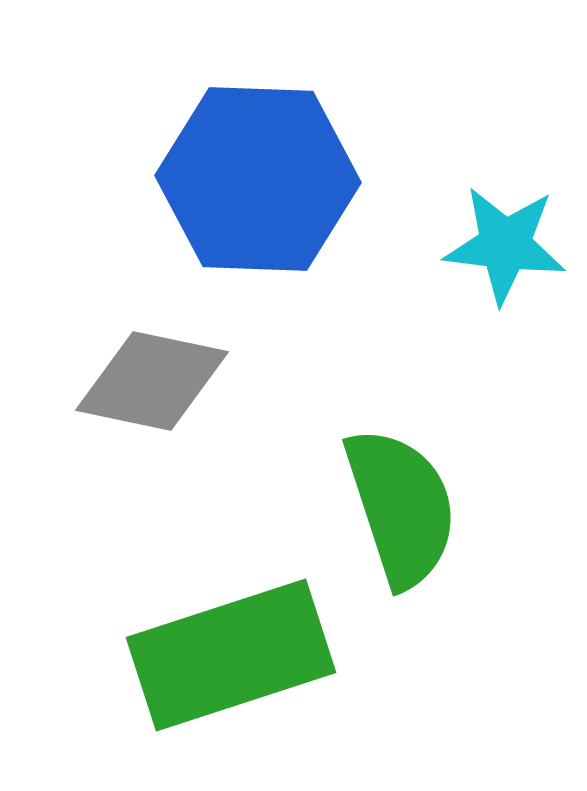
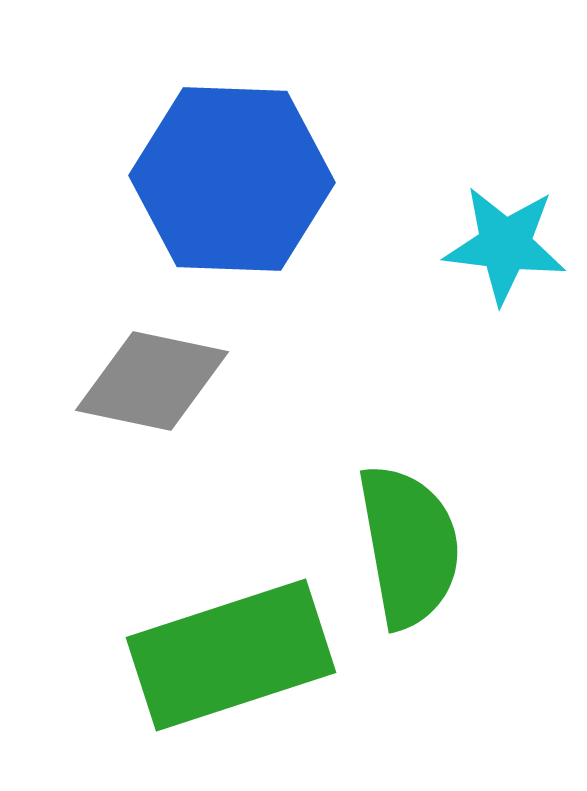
blue hexagon: moved 26 px left
green semicircle: moved 8 px right, 39 px down; rotated 8 degrees clockwise
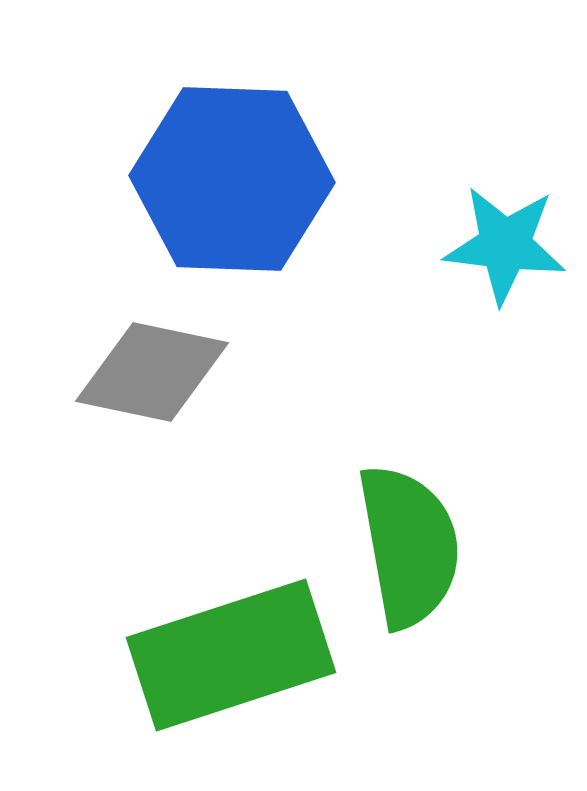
gray diamond: moved 9 px up
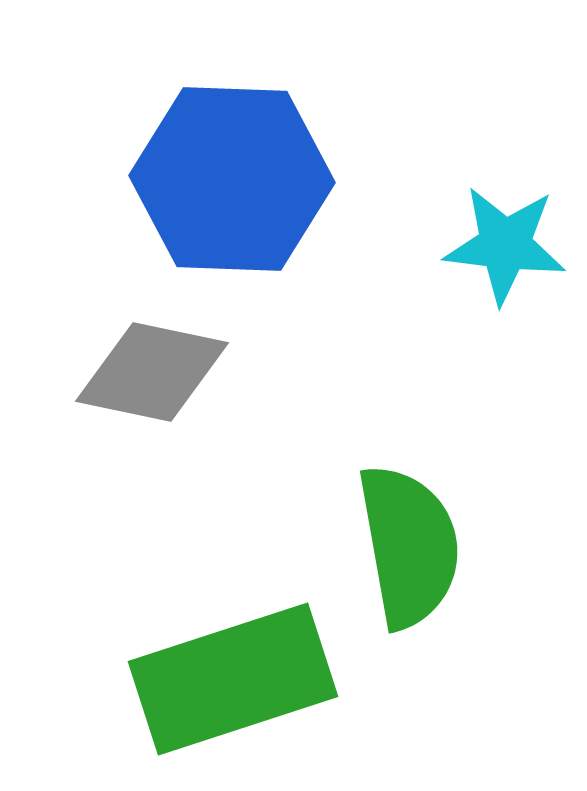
green rectangle: moved 2 px right, 24 px down
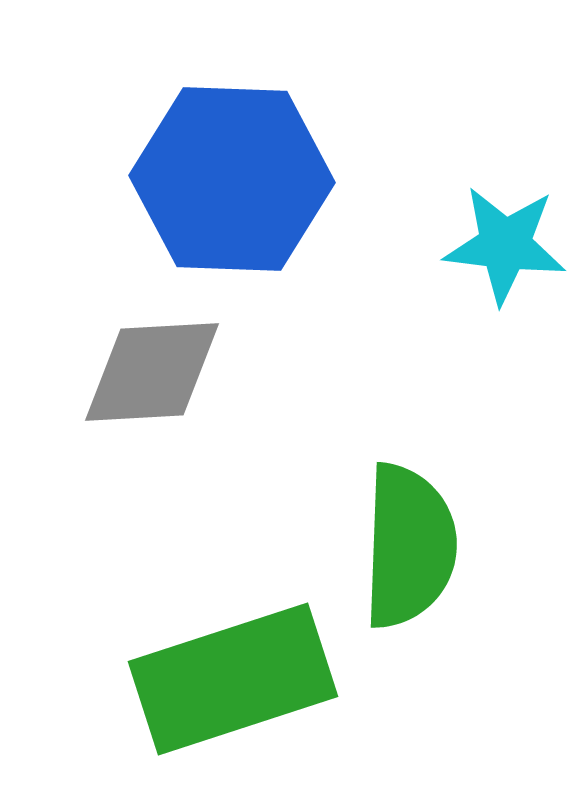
gray diamond: rotated 15 degrees counterclockwise
green semicircle: rotated 12 degrees clockwise
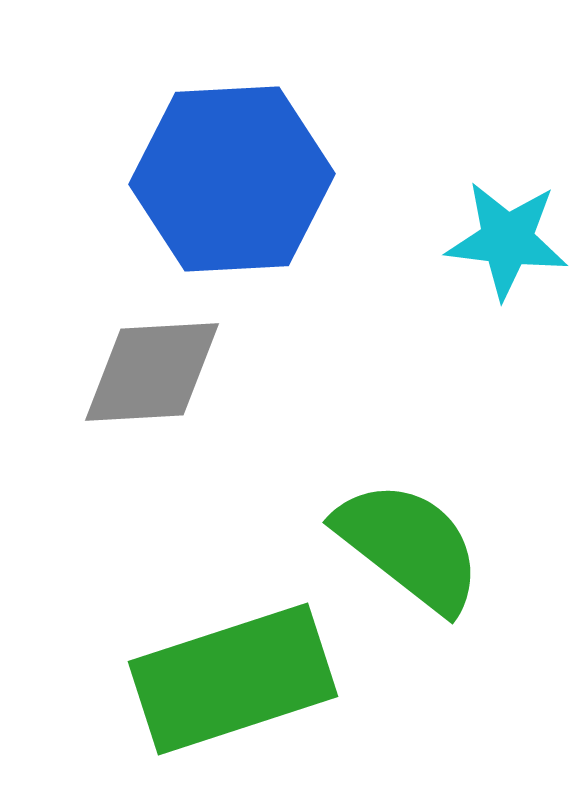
blue hexagon: rotated 5 degrees counterclockwise
cyan star: moved 2 px right, 5 px up
green semicircle: rotated 54 degrees counterclockwise
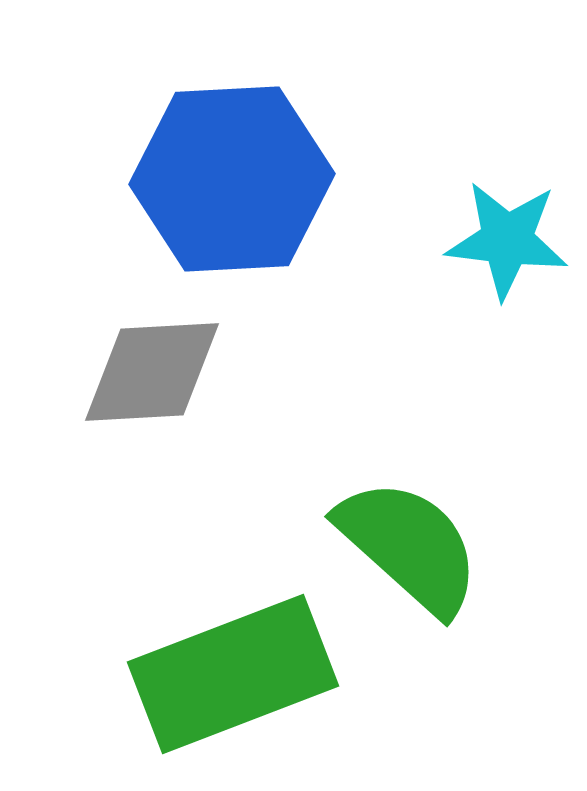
green semicircle: rotated 4 degrees clockwise
green rectangle: moved 5 px up; rotated 3 degrees counterclockwise
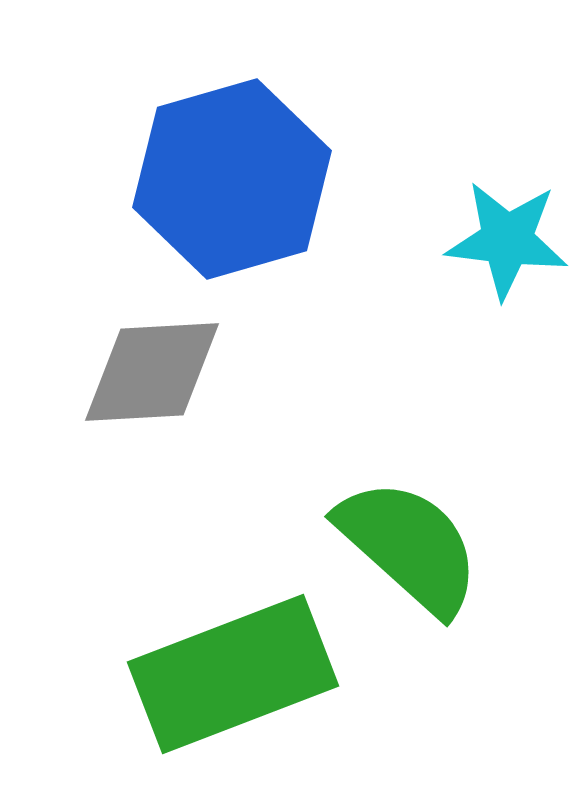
blue hexagon: rotated 13 degrees counterclockwise
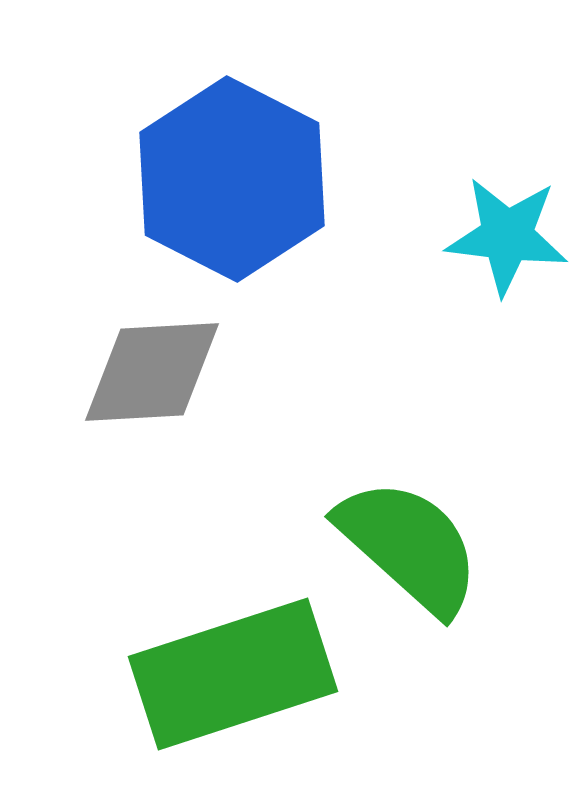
blue hexagon: rotated 17 degrees counterclockwise
cyan star: moved 4 px up
green rectangle: rotated 3 degrees clockwise
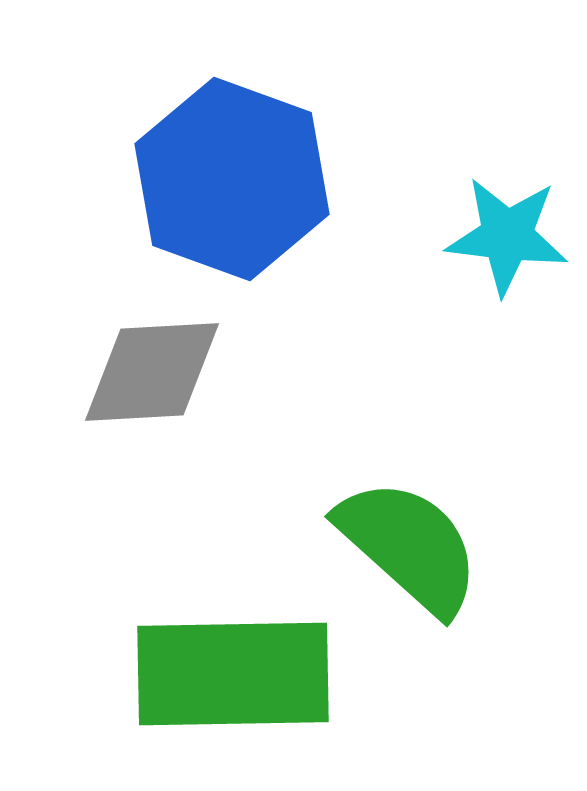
blue hexagon: rotated 7 degrees counterclockwise
green rectangle: rotated 17 degrees clockwise
